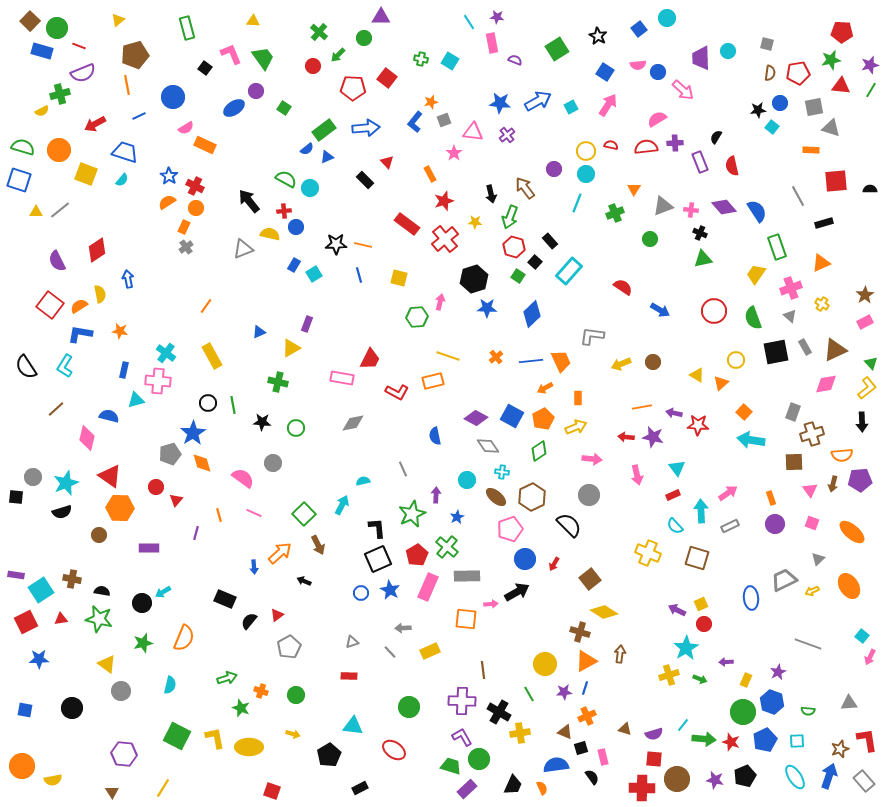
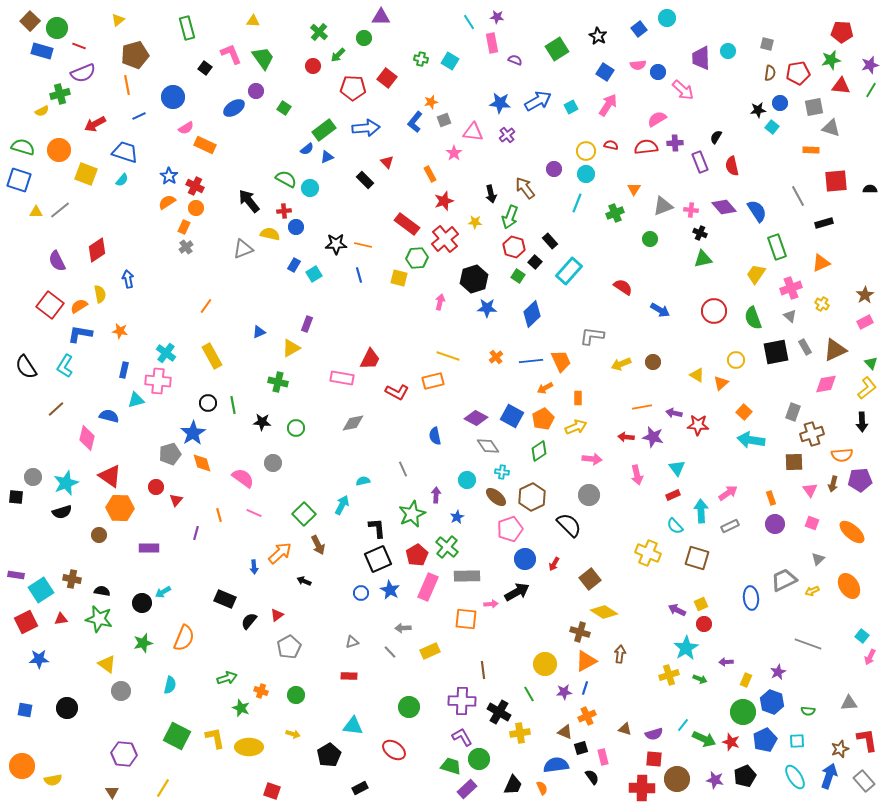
green hexagon at (417, 317): moved 59 px up
black circle at (72, 708): moved 5 px left
green arrow at (704, 739): rotated 20 degrees clockwise
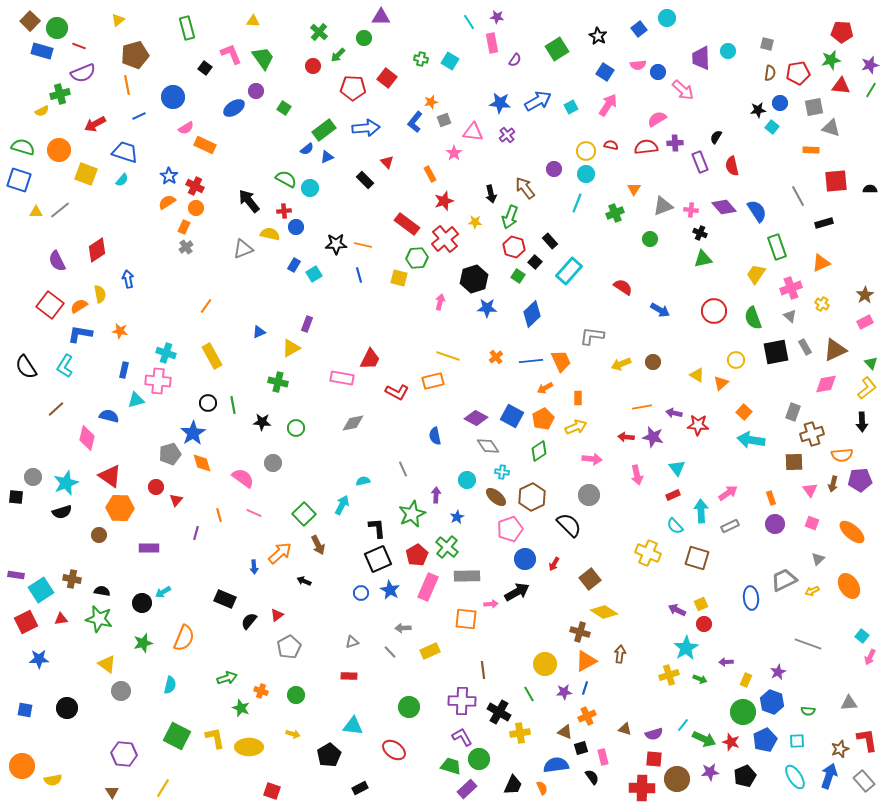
purple semicircle at (515, 60): rotated 104 degrees clockwise
cyan cross at (166, 353): rotated 18 degrees counterclockwise
purple star at (715, 780): moved 5 px left, 8 px up; rotated 18 degrees counterclockwise
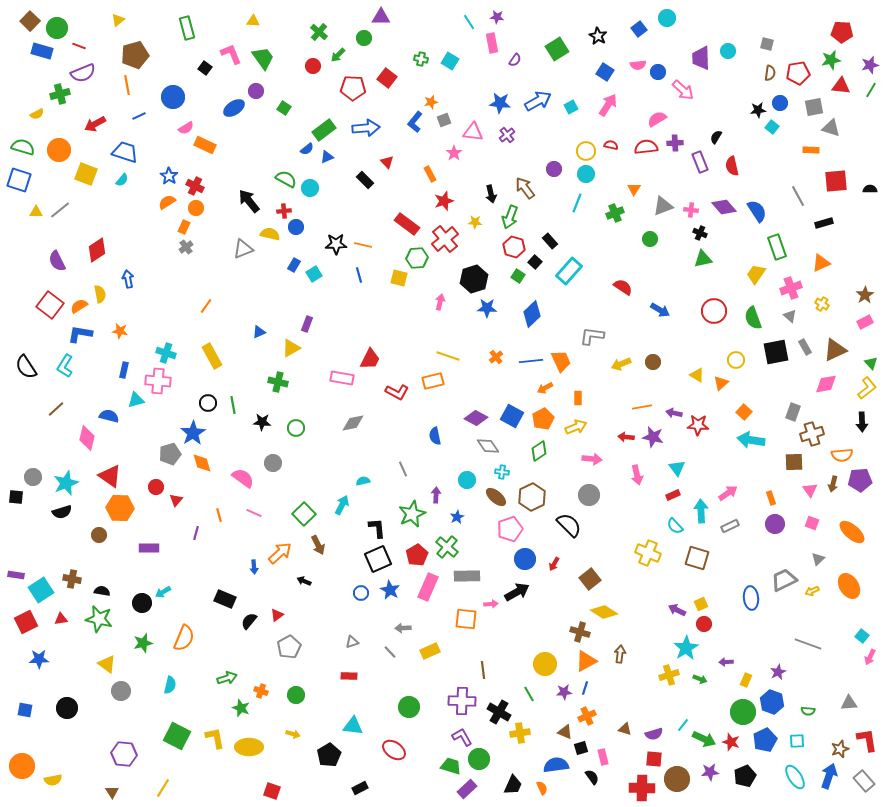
yellow semicircle at (42, 111): moved 5 px left, 3 px down
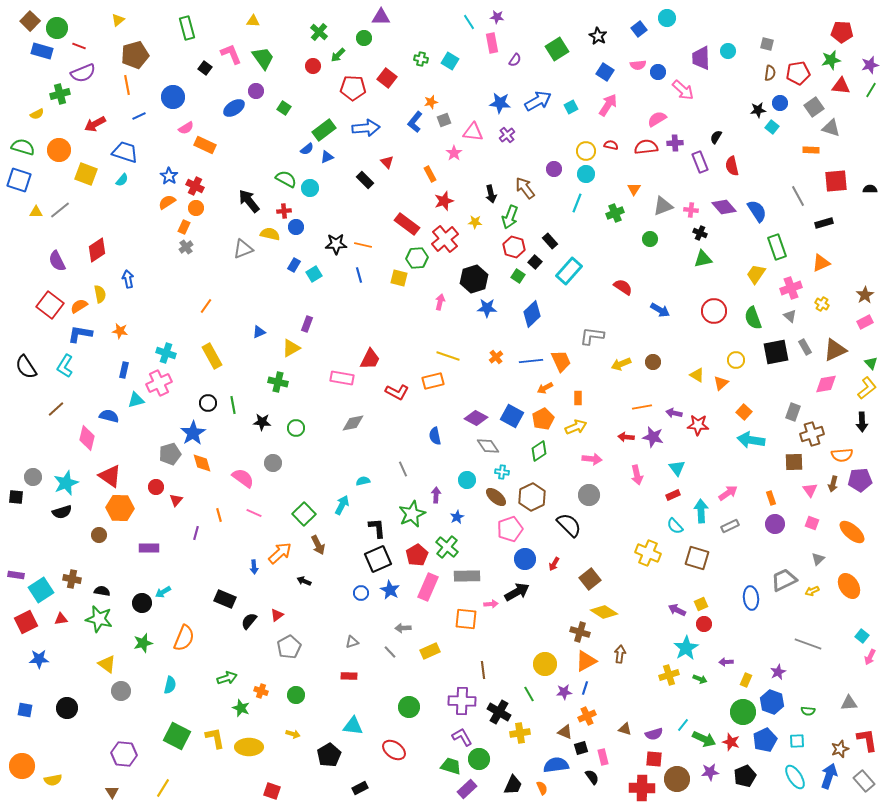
gray square at (814, 107): rotated 24 degrees counterclockwise
pink cross at (158, 381): moved 1 px right, 2 px down; rotated 30 degrees counterclockwise
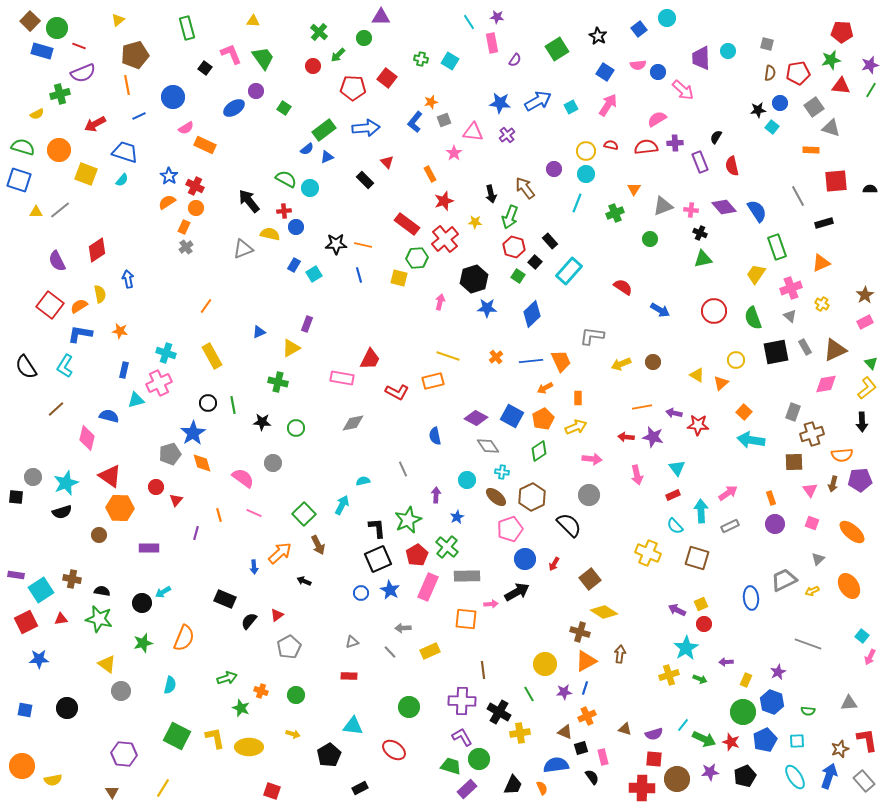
green star at (412, 514): moved 4 px left, 6 px down
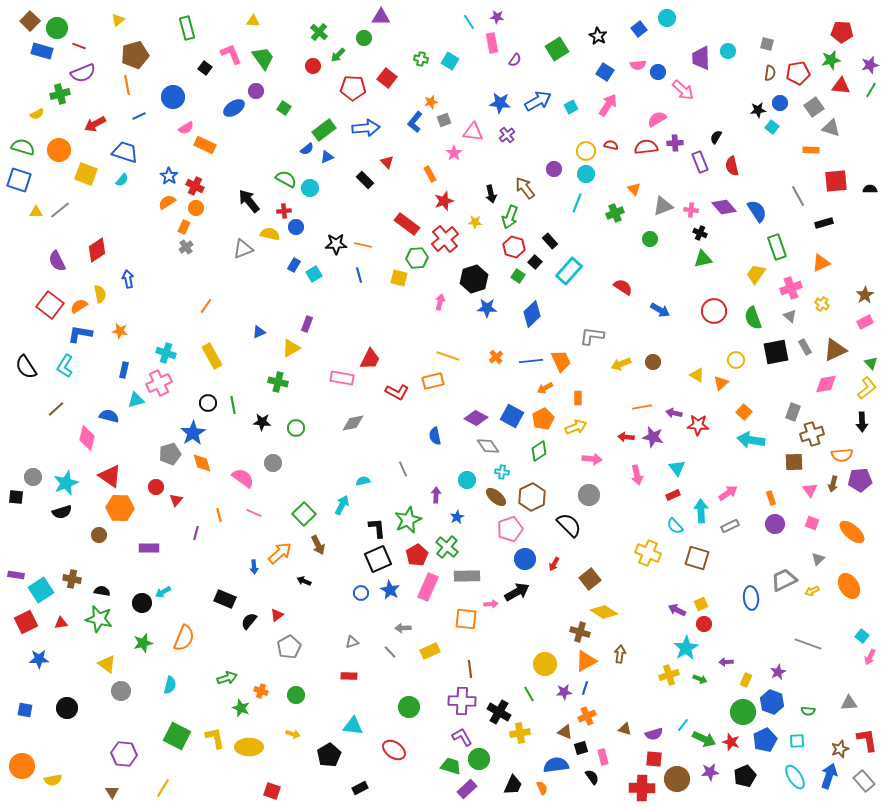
orange triangle at (634, 189): rotated 16 degrees counterclockwise
red triangle at (61, 619): moved 4 px down
brown line at (483, 670): moved 13 px left, 1 px up
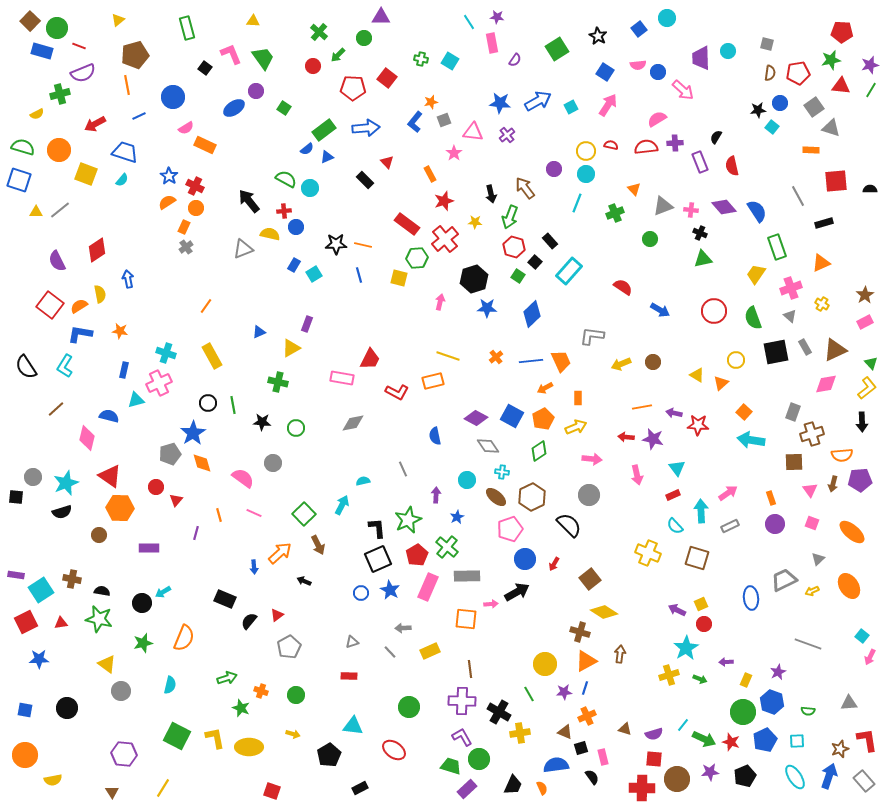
purple star at (653, 437): moved 2 px down
orange circle at (22, 766): moved 3 px right, 11 px up
